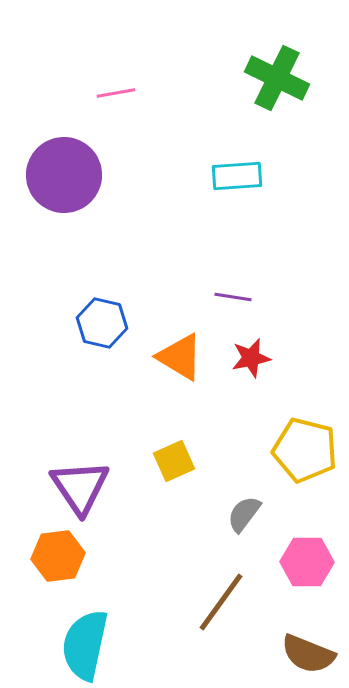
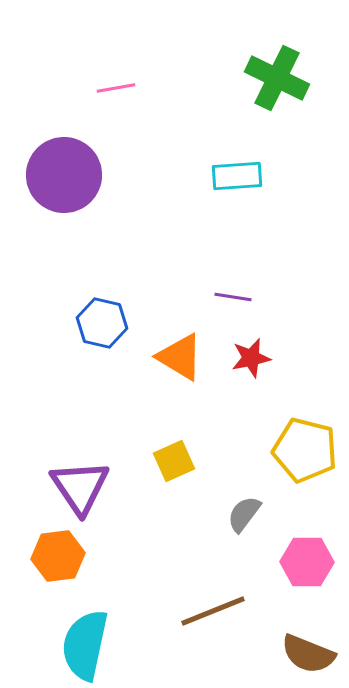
pink line: moved 5 px up
brown line: moved 8 px left, 9 px down; rotated 32 degrees clockwise
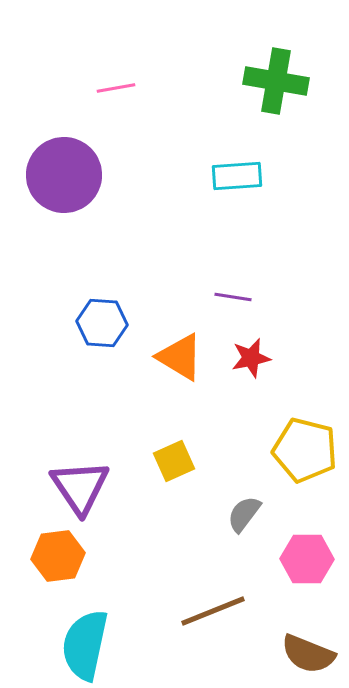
green cross: moved 1 px left, 3 px down; rotated 16 degrees counterclockwise
blue hexagon: rotated 9 degrees counterclockwise
pink hexagon: moved 3 px up
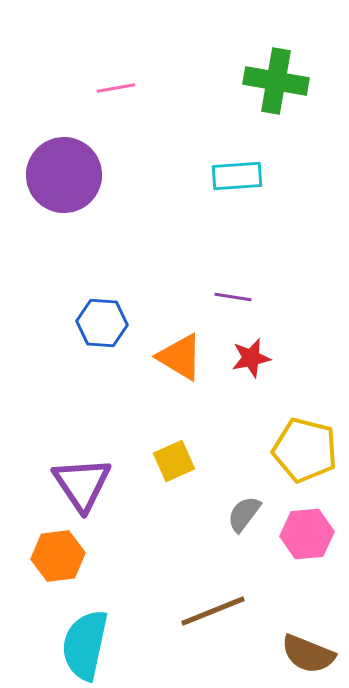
purple triangle: moved 2 px right, 3 px up
pink hexagon: moved 25 px up; rotated 6 degrees counterclockwise
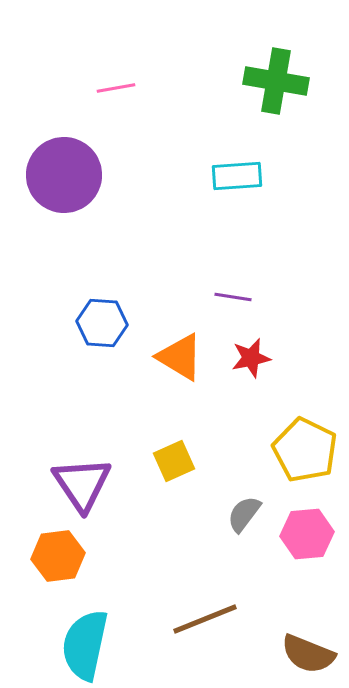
yellow pentagon: rotated 12 degrees clockwise
brown line: moved 8 px left, 8 px down
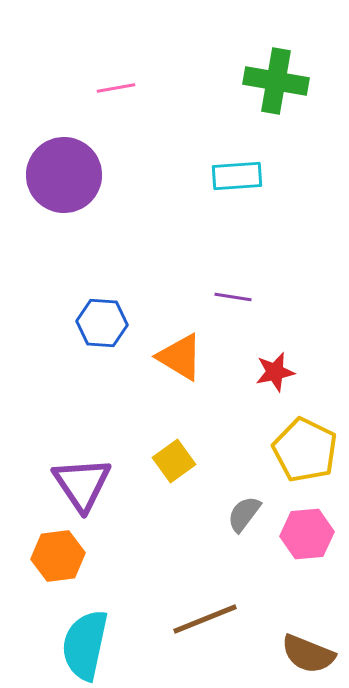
red star: moved 24 px right, 14 px down
yellow square: rotated 12 degrees counterclockwise
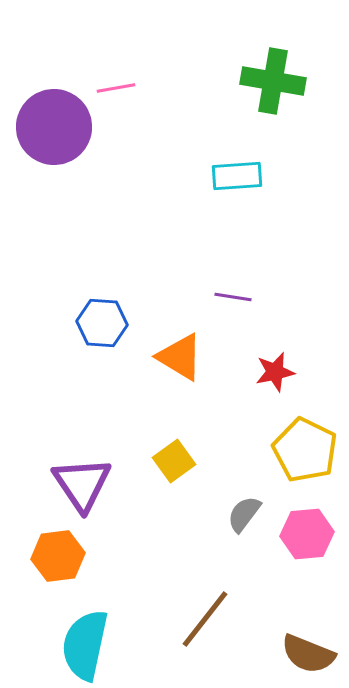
green cross: moved 3 px left
purple circle: moved 10 px left, 48 px up
brown line: rotated 30 degrees counterclockwise
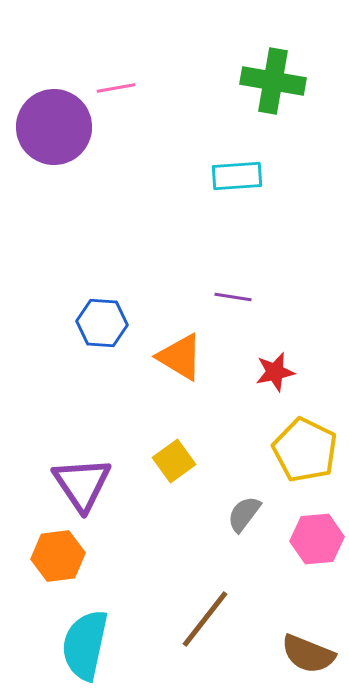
pink hexagon: moved 10 px right, 5 px down
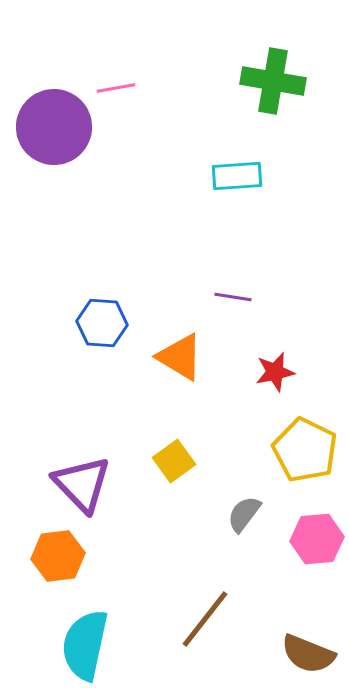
purple triangle: rotated 10 degrees counterclockwise
